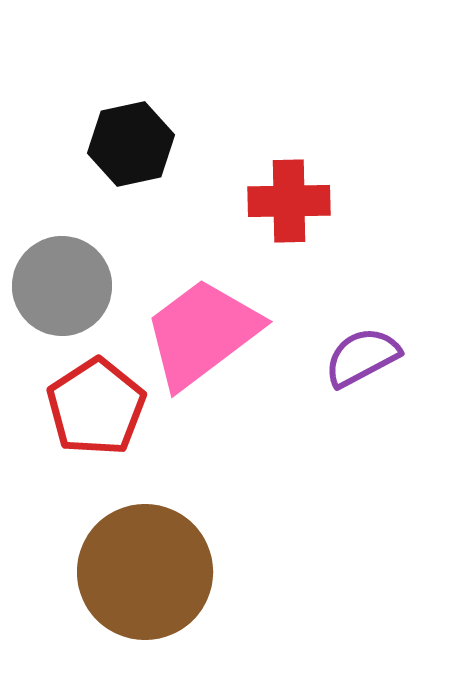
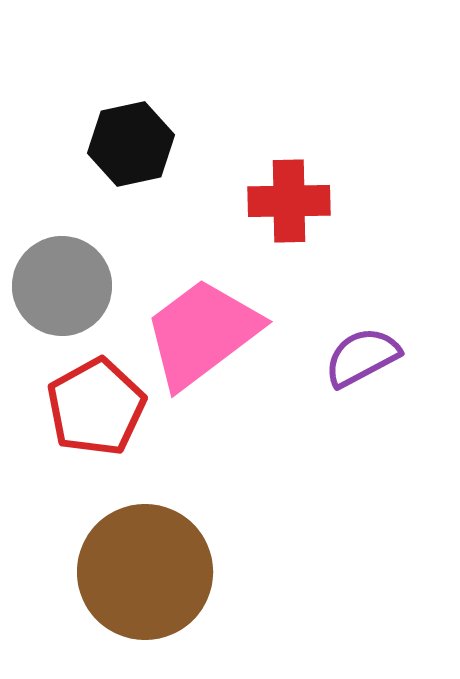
red pentagon: rotated 4 degrees clockwise
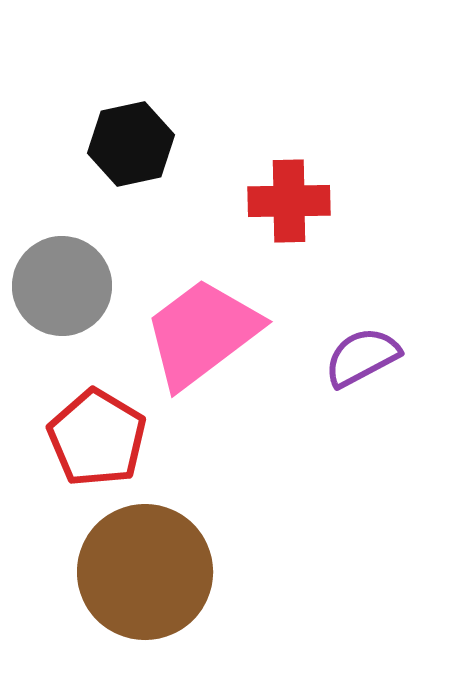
red pentagon: moved 1 px right, 31 px down; rotated 12 degrees counterclockwise
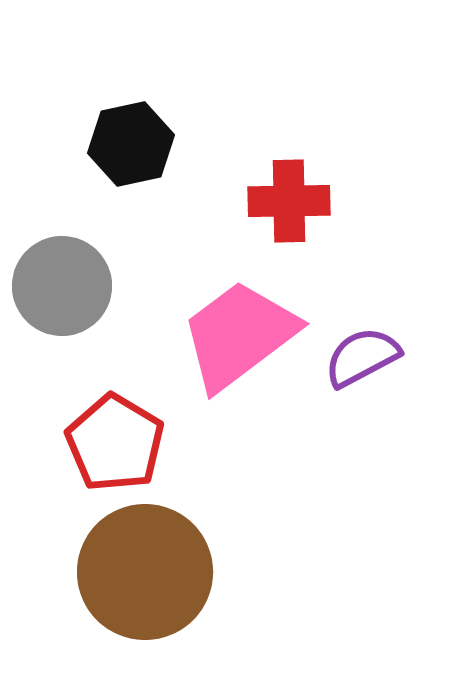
pink trapezoid: moved 37 px right, 2 px down
red pentagon: moved 18 px right, 5 px down
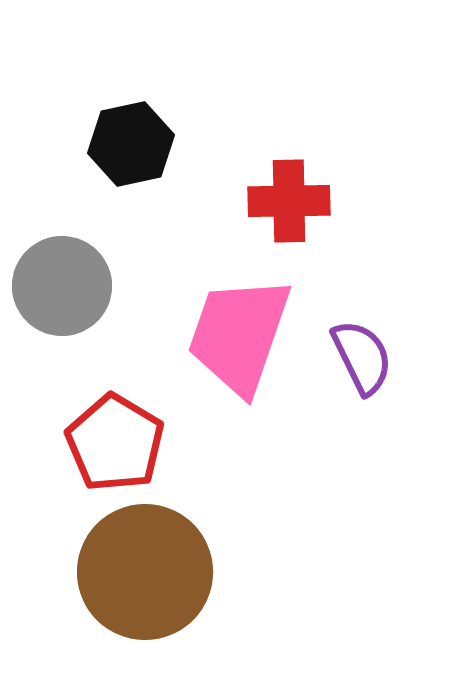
pink trapezoid: rotated 34 degrees counterclockwise
purple semicircle: rotated 92 degrees clockwise
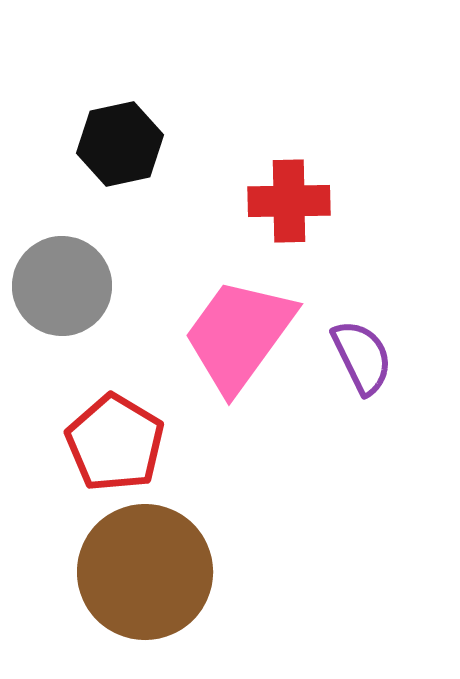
black hexagon: moved 11 px left
pink trapezoid: rotated 17 degrees clockwise
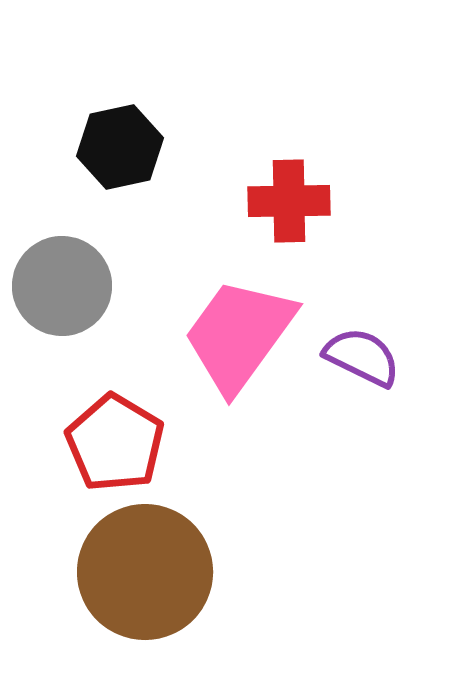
black hexagon: moved 3 px down
purple semicircle: rotated 38 degrees counterclockwise
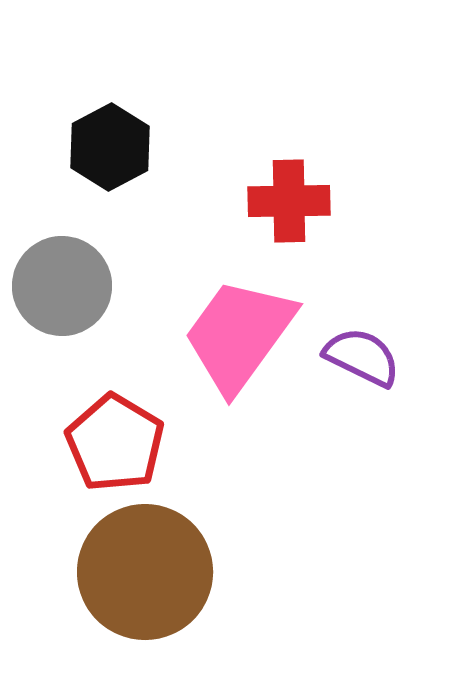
black hexagon: moved 10 px left; rotated 16 degrees counterclockwise
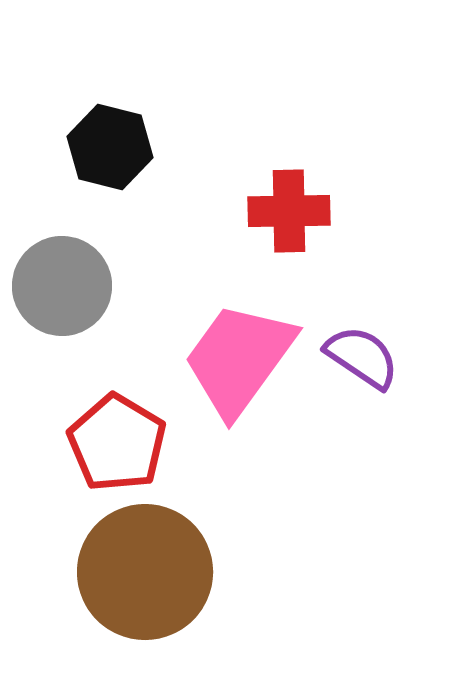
black hexagon: rotated 18 degrees counterclockwise
red cross: moved 10 px down
pink trapezoid: moved 24 px down
purple semicircle: rotated 8 degrees clockwise
red pentagon: moved 2 px right
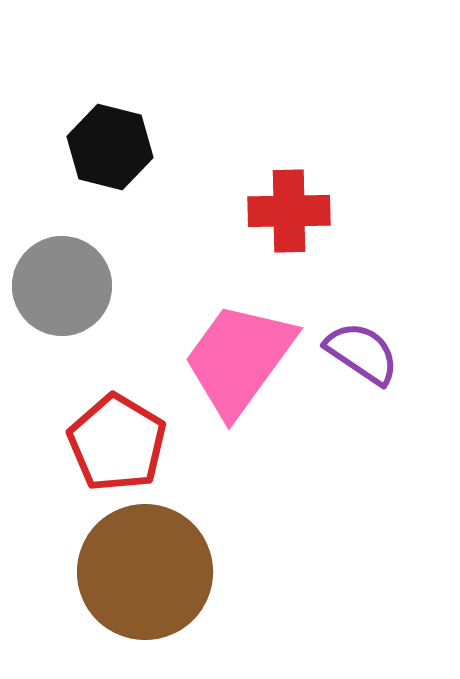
purple semicircle: moved 4 px up
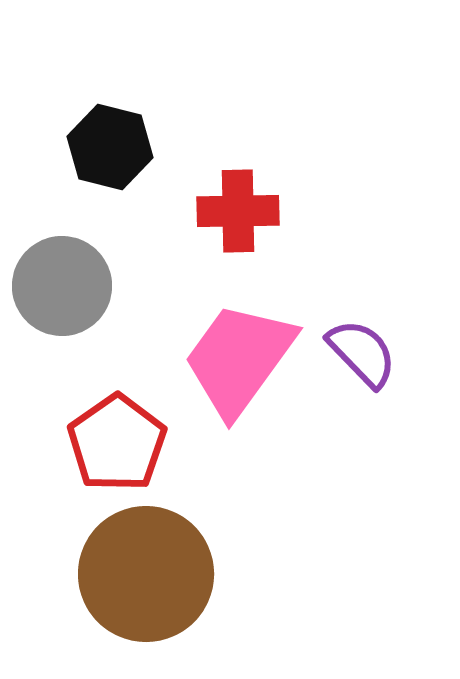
red cross: moved 51 px left
purple semicircle: rotated 12 degrees clockwise
red pentagon: rotated 6 degrees clockwise
brown circle: moved 1 px right, 2 px down
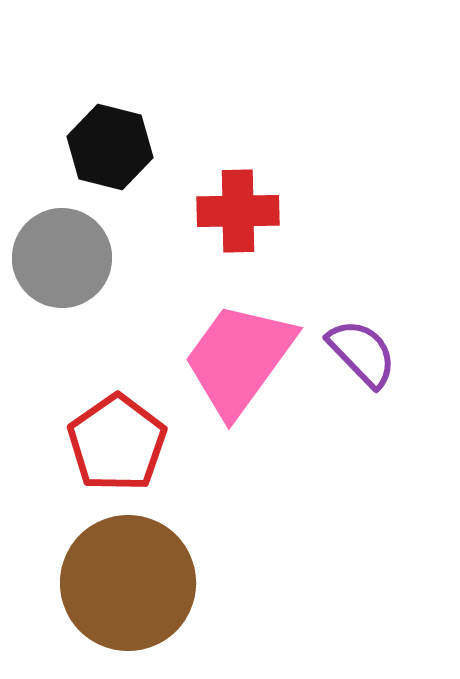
gray circle: moved 28 px up
brown circle: moved 18 px left, 9 px down
